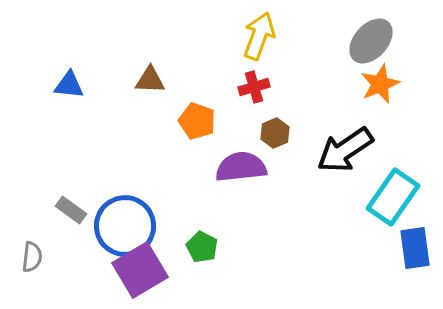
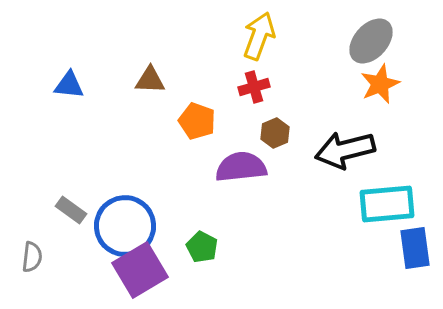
black arrow: rotated 20 degrees clockwise
cyan rectangle: moved 6 px left, 7 px down; rotated 50 degrees clockwise
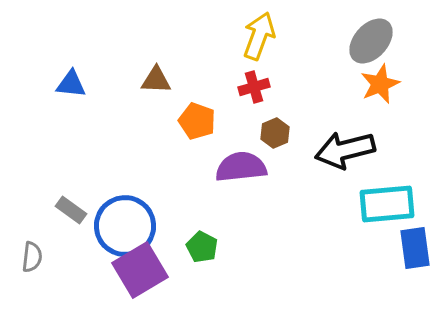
brown triangle: moved 6 px right
blue triangle: moved 2 px right, 1 px up
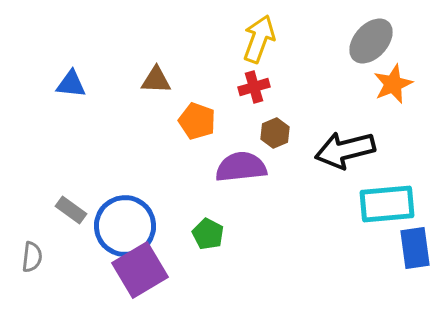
yellow arrow: moved 3 px down
orange star: moved 13 px right
green pentagon: moved 6 px right, 13 px up
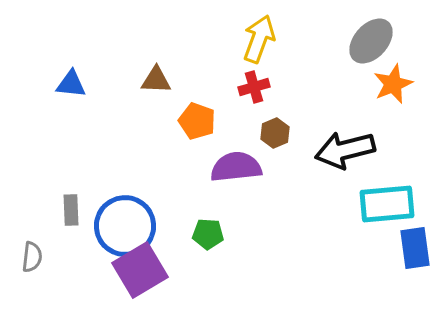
purple semicircle: moved 5 px left
gray rectangle: rotated 52 degrees clockwise
green pentagon: rotated 24 degrees counterclockwise
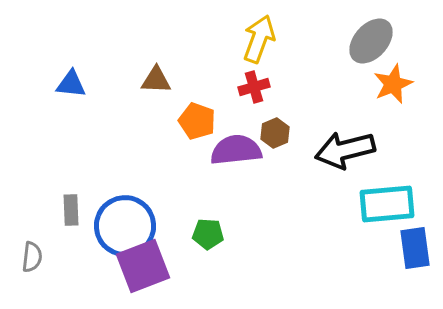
purple semicircle: moved 17 px up
purple square: moved 3 px right, 4 px up; rotated 10 degrees clockwise
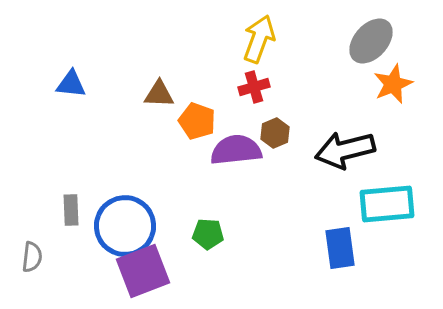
brown triangle: moved 3 px right, 14 px down
blue rectangle: moved 75 px left
purple square: moved 5 px down
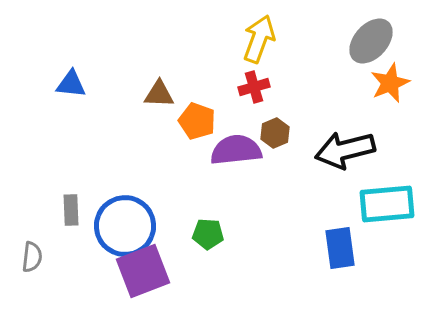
orange star: moved 3 px left, 1 px up
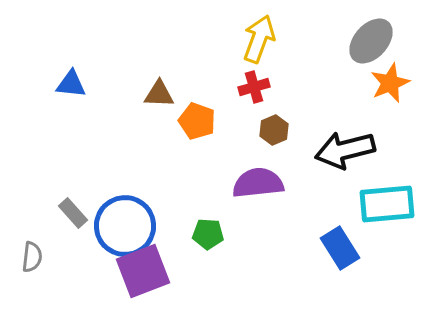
brown hexagon: moved 1 px left, 3 px up
purple semicircle: moved 22 px right, 33 px down
gray rectangle: moved 2 px right, 3 px down; rotated 40 degrees counterclockwise
blue rectangle: rotated 24 degrees counterclockwise
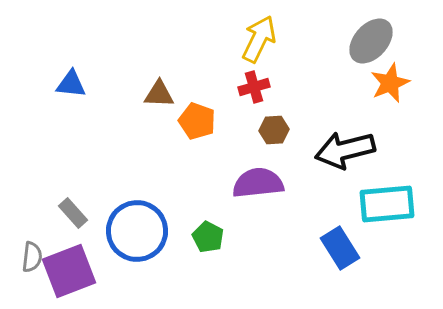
yellow arrow: rotated 6 degrees clockwise
brown hexagon: rotated 20 degrees clockwise
blue circle: moved 12 px right, 5 px down
green pentagon: moved 3 px down; rotated 24 degrees clockwise
purple square: moved 74 px left
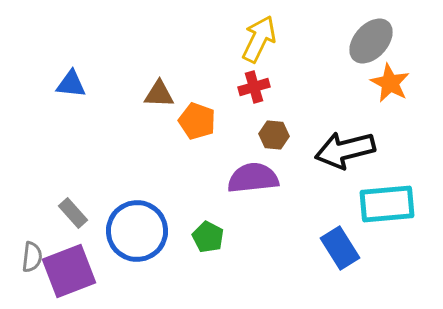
orange star: rotated 21 degrees counterclockwise
brown hexagon: moved 5 px down; rotated 8 degrees clockwise
purple semicircle: moved 5 px left, 5 px up
